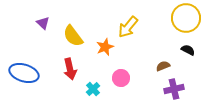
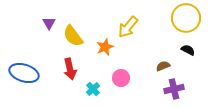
purple triangle: moved 6 px right; rotated 16 degrees clockwise
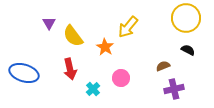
orange star: rotated 18 degrees counterclockwise
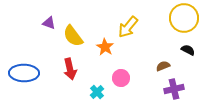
yellow circle: moved 2 px left
purple triangle: rotated 40 degrees counterclockwise
blue ellipse: rotated 16 degrees counterclockwise
cyan cross: moved 4 px right, 3 px down
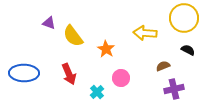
yellow arrow: moved 17 px right, 6 px down; rotated 55 degrees clockwise
orange star: moved 1 px right, 2 px down
red arrow: moved 1 px left, 5 px down; rotated 10 degrees counterclockwise
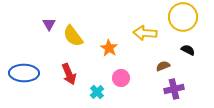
yellow circle: moved 1 px left, 1 px up
purple triangle: moved 1 px down; rotated 40 degrees clockwise
orange star: moved 3 px right, 1 px up
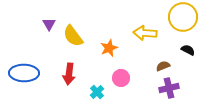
orange star: rotated 18 degrees clockwise
red arrow: rotated 30 degrees clockwise
purple cross: moved 5 px left, 1 px up
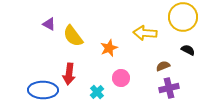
purple triangle: rotated 32 degrees counterclockwise
blue ellipse: moved 19 px right, 17 px down
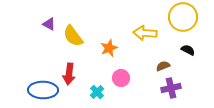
purple cross: moved 2 px right
